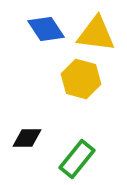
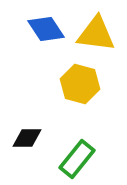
yellow hexagon: moved 1 px left, 5 px down
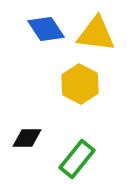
yellow hexagon: rotated 12 degrees clockwise
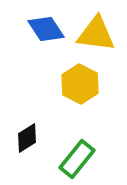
black diamond: rotated 32 degrees counterclockwise
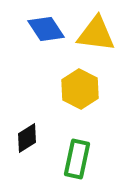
yellow hexagon: moved 5 px down
green rectangle: rotated 27 degrees counterclockwise
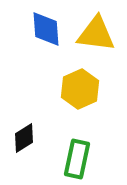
blue diamond: rotated 30 degrees clockwise
yellow hexagon: rotated 9 degrees clockwise
black diamond: moved 3 px left
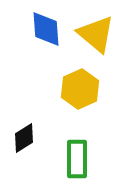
yellow triangle: rotated 33 degrees clockwise
green rectangle: rotated 12 degrees counterclockwise
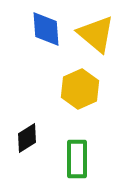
black diamond: moved 3 px right
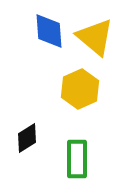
blue diamond: moved 3 px right, 2 px down
yellow triangle: moved 1 px left, 3 px down
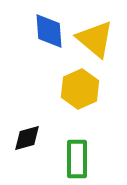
yellow triangle: moved 2 px down
black diamond: rotated 16 degrees clockwise
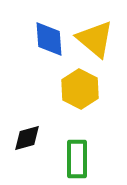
blue diamond: moved 8 px down
yellow hexagon: rotated 9 degrees counterclockwise
